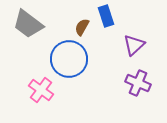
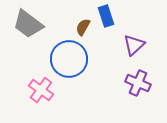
brown semicircle: moved 1 px right
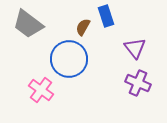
purple triangle: moved 1 px right, 3 px down; rotated 25 degrees counterclockwise
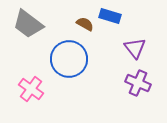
blue rectangle: moved 4 px right; rotated 55 degrees counterclockwise
brown semicircle: moved 2 px right, 3 px up; rotated 90 degrees clockwise
pink cross: moved 10 px left, 1 px up
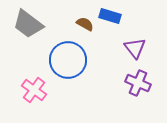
blue circle: moved 1 px left, 1 px down
pink cross: moved 3 px right, 1 px down
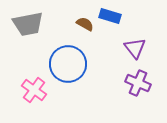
gray trapezoid: rotated 48 degrees counterclockwise
blue circle: moved 4 px down
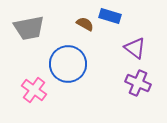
gray trapezoid: moved 1 px right, 4 px down
purple triangle: rotated 15 degrees counterclockwise
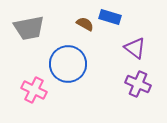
blue rectangle: moved 1 px down
purple cross: moved 1 px down
pink cross: rotated 10 degrees counterclockwise
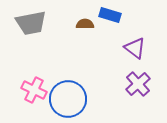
blue rectangle: moved 2 px up
brown semicircle: rotated 30 degrees counterclockwise
gray trapezoid: moved 2 px right, 5 px up
blue circle: moved 35 px down
purple cross: rotated 25 degrees clockwise
